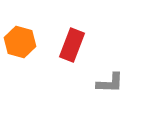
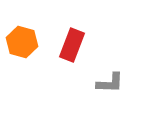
orange hexagon: moved 2 px right
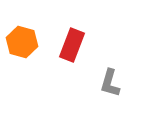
gray L-shape: rotated 104 degrees clockwise
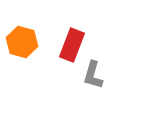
gray L-shape: moved 17 px left, 8 px up
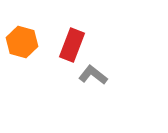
gray L-shape: rotated 112 degrees clockwise
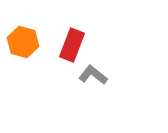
orange hexagon: moved 1 px right
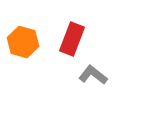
red rectangle: moved 6 px up
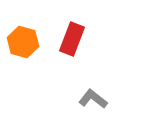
gray L-shape: moved 24 px down
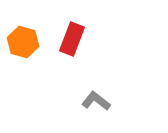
gray L-shape: moved 3 px right, 2 px down
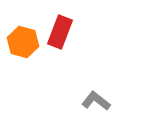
red rectangle: moved 12 px left, 7 px up
